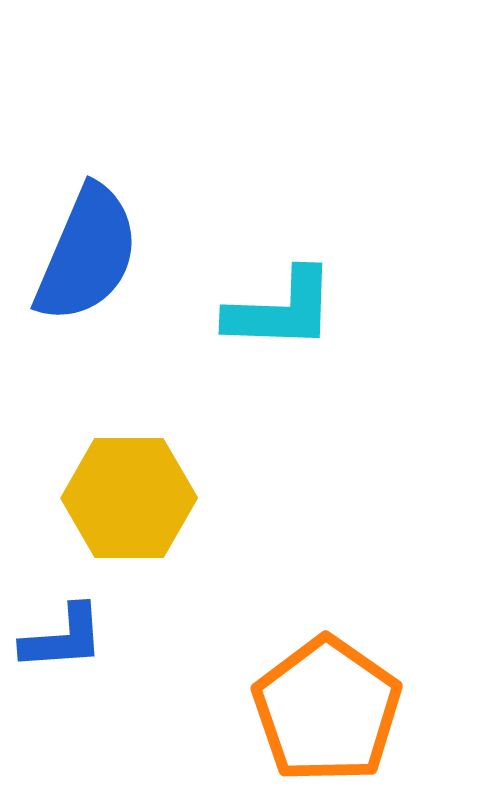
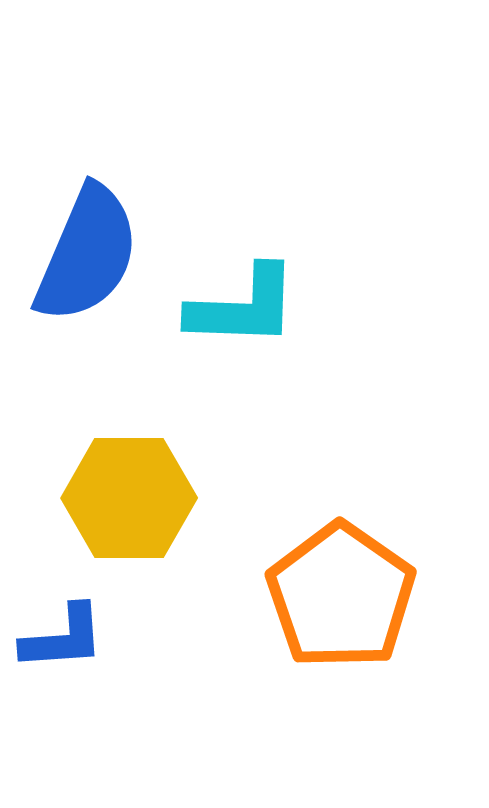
cyan L-shape: moved 38 px left, 3 px up
orange pentagon: moved 14 px right, 114 px up
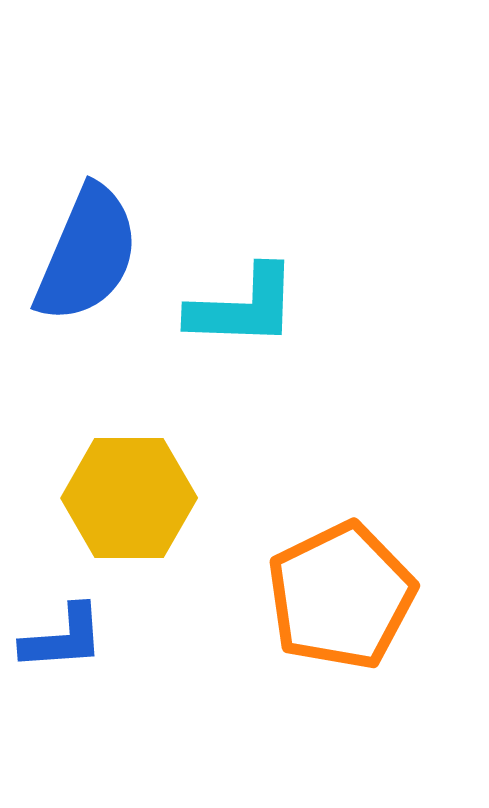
orange pentagon: rotated 11 degrees clockwise
